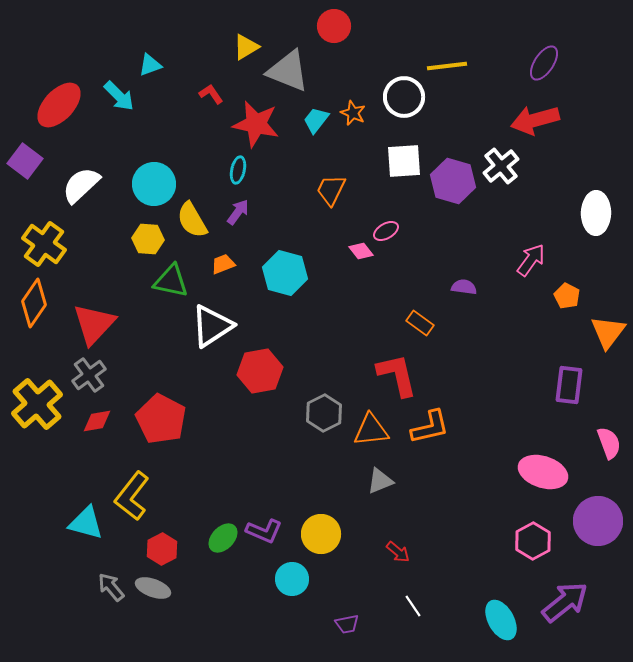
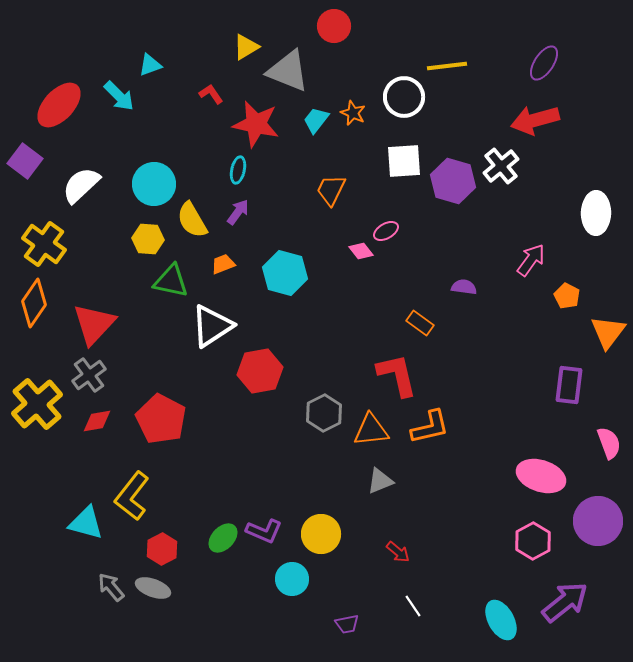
pink ellipse at (543, 472): moved 2 px left, 4 px down
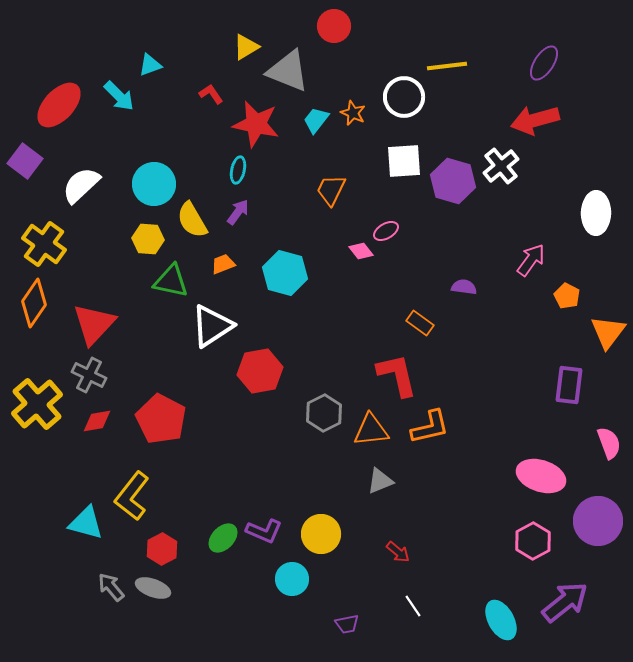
gray cross at (89, 375): rotated 28 degrees counterclockwise
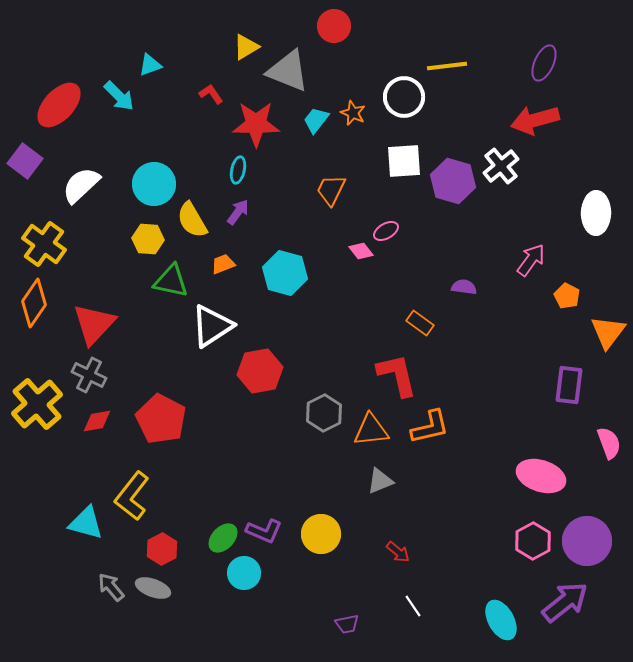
purple ellipse at (544, 63): rotated 9 degrees counterclockwise
red star at (256, 124): rotated 12 degrees counterclockwise
purple circle at (598, 521): moved 11 px left, 20 px down
cyan circle at (292, 579): moved 48 px left, 6 px up
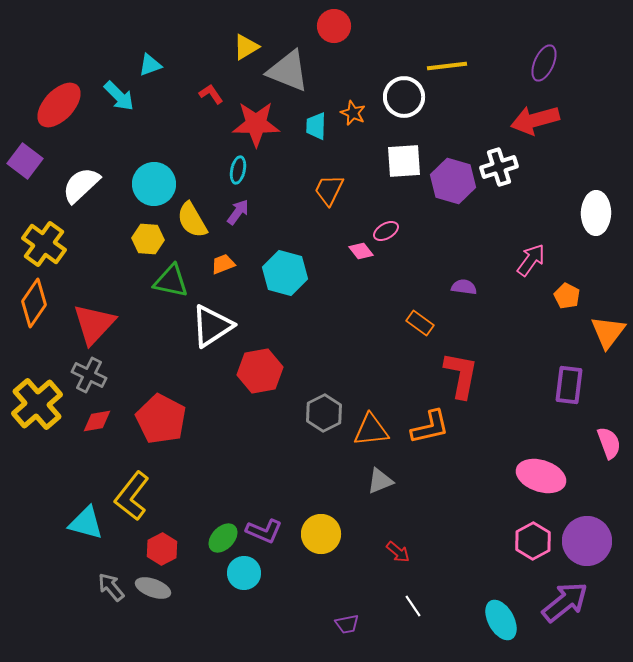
cyan trapezoid at (316, 120): moved 6 px down; rotated 36 degrees counterclockwise
white cross at (501, 166): moved 2 px left, 1 px down; rotated 21 degrees clockwise
orange trapezoid at (331, 190): moved 2 px left
red L-shape at (397, 375): moved 64 px right; rotated 24 degrees clockwise
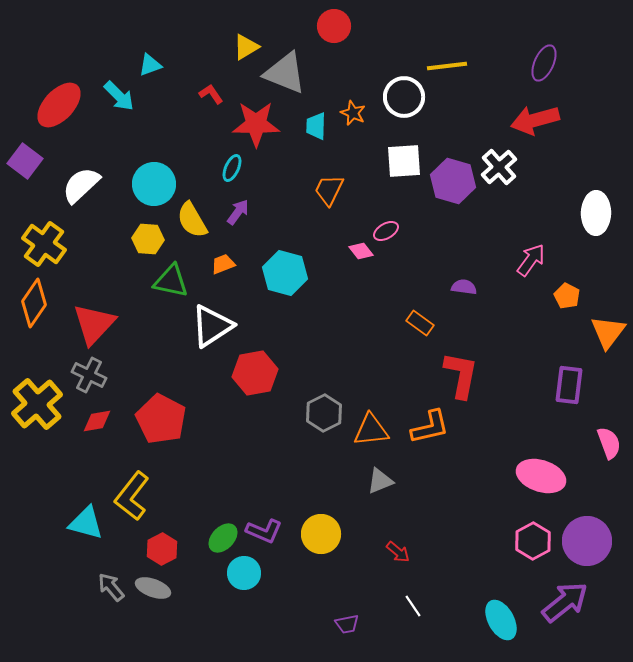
gray triangle at (288, 71): moved 3 px left, 2 px down
white cross at (499, 167): rotated 24 degrees counterclockwise
cyan ellipse at (238, 170): moved 6 px left, 2 px up; rotated 12 degrees clockwise
red hexagon at (260, 371): moved 5 px left, 2 px down
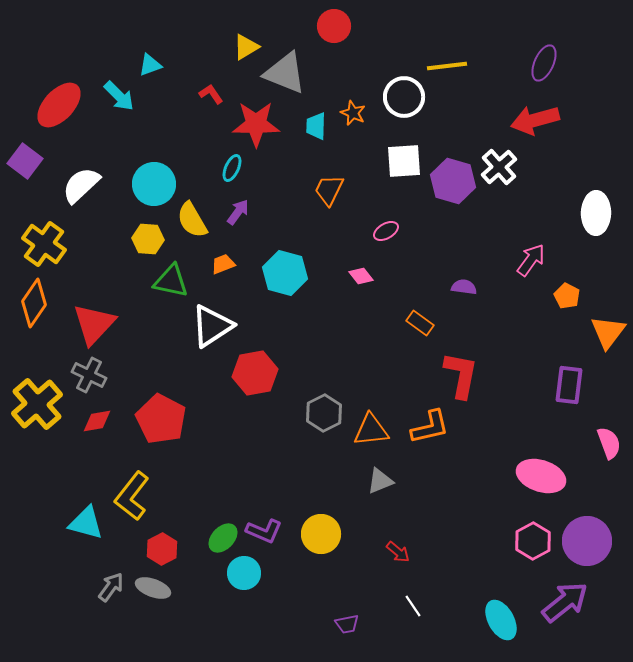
pink diamond at (361, 251): moved 25 px down
gray arrow at (111, 587): rotated 76 degrees clockwise
